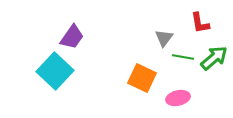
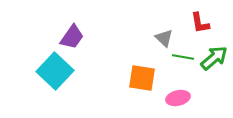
gray triangle: rotated 24 degrees counterclockwise
orange square: rotated 16 degrees counterclockwise
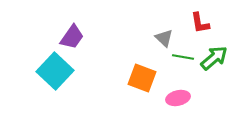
orange square: rotated 12 degrees clockwise
